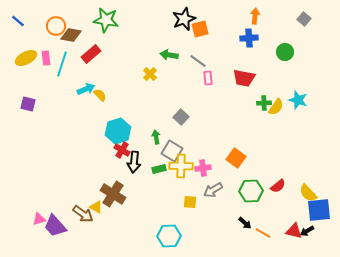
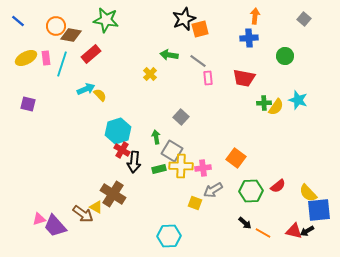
green circle at (285, 52): moved 4 px down
yellow square at (190, 202): moved 5 px right, 1 px down; rotated 16 degrees clockwise
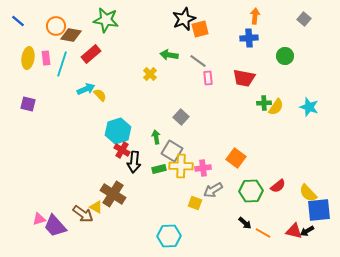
yellow ellipse at (26, 58): moved 2 px right; rotated 55 degrees counterclockwise
cyan star at (298, 100): moved 11 px right, 7 px down
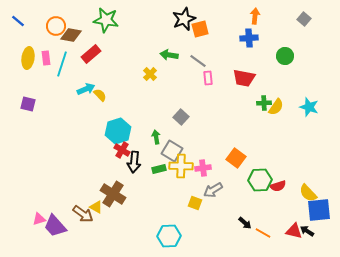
red semicircle at (278, 186): rotated 21 degrees clockwise
green hexagon at (251, 191): moved 9 px right, 11 px up
black arrow at (307, 231): rotated 64 degrees clockwise
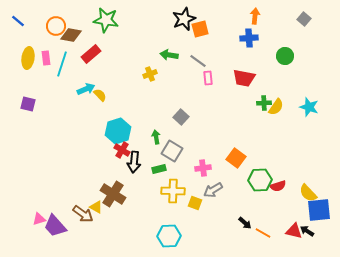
yellow cross at (150, 74): rotated 24 degrees clockwise
yellow cross at (181, 166): moved 8 px left, 25 px down
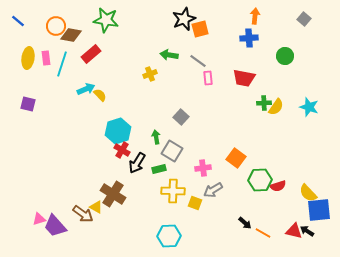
black arrow at (134, 162): moved 3 px right, 1 px down; rotated 25 degrees clockwise
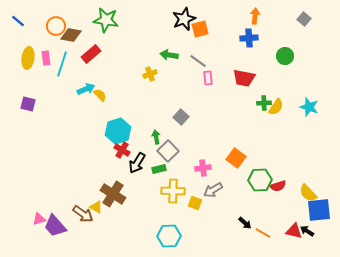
gray square at (172, 151): moved 4 px left; rotated 15 degrees clockwise
